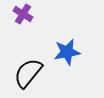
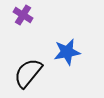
purple cross: moved 1 px down
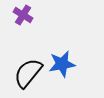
blue star: moved 5 px left, 12 px down
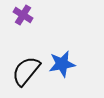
black semicircle: moved 2 px left, 2 px up
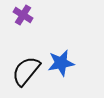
blue star: moved 1 px left, 1 px up
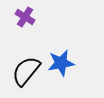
purple cross: moved 2 px right, 2 px down
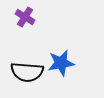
black semicircle: moved 1 px right, 1 px down; rotated 124 degrees counterclockwise
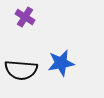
black semicircle: moved 6 px left, 2 px up
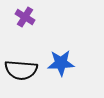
blue star: rotated 8 degrees clockwise
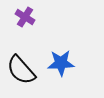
black semicircle: rotated 44 degrees clockwise
